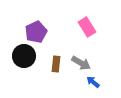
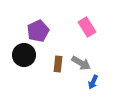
purple pentagon: moved 2 px right, 1 px up
black circle: moved 1 px up
brown rectangle: moved 2 px right
blue arrow: rotated 104 degrees counterclockwise
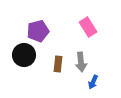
pink rectangle: moved 1 px right
purple pentagon: rotated 10 degrees clockwise
gray arrow: moved 1 px up; rotated 54 degrees clockwise
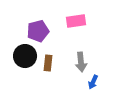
pink rectangle: moved 12 px left, 6 px up; rotated 66 degrees counterclockwise
black circle: moved 1 px right, 1 px down
brown rectangle: moved 10 px left, 1 px up
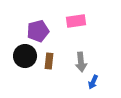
brown rectangle: moved 1 px right, 2 px up
